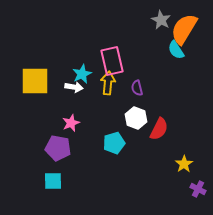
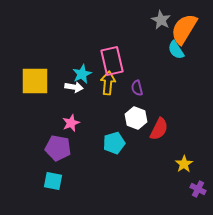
cyan square: rotated 12 degrees clockwise
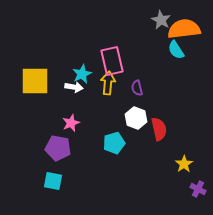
orange semicircle: rotated 52 degrees clockwise
red semicircle: rotated 40 degrees counterclockwise
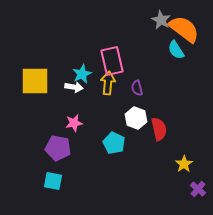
orange semicircle: rotated 44 degrees clockwise
pink star: moved 3 px right; rotated 12 degrees clockwise
cyan pentagon: rotated 30 degrees counterclockwise
purple cross: rotated 14 degrees clockwise
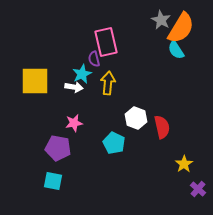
orange semicircle: moved 3 px left, 1 px up; rotated 84 degrees clockwise
pink rectangle: moved 6 px left, 19 px up
purple semicircle: moved 43 px left, 29 px up
red semicircle: moved 3 px right, 2 px up
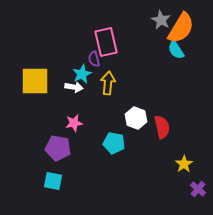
cyan pentagon: rotated 15 degrees counterclockwise
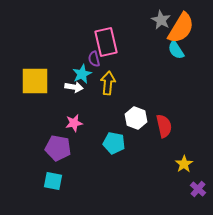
red semicircle: moved 2 px right, 1 px up
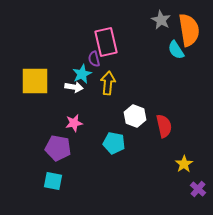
orange semicircle: moved 8 px right, 2 px down; rotated 40 degrees counterclockwise
white hexagon: moved 1 px left, 2 px up
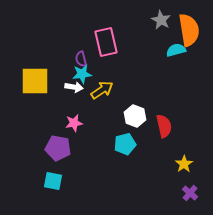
cyan semicircle: rotated 108 degrees clockwise
purple semicircle: moved 13 px left
cyan star: rotated 18 degrees clockwise
yellow arrow: moved 6 px left, 7 px down; rotated 50 degrees clockwise
cyan pentagon: moved 11 px right, 1 px down; rotated 25 degrees counterclockwise
purple cross: moved 8 px left, 4 px down
